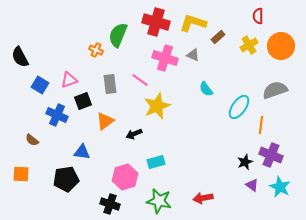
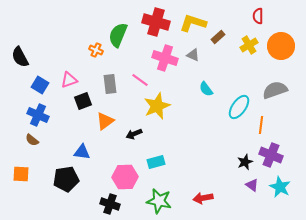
blue cross: moved 19 px left
pink hexagon: rotated 15 degrees clockwise
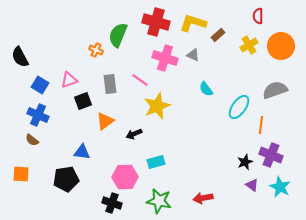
brown rectangle: moved 2 px up
black cross: moved 2 px right, 1 px up
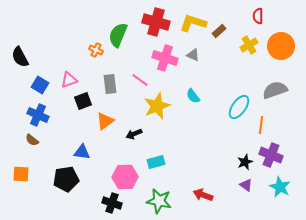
brown rectangle: moved 1 px right, 4 px up
cyan semicircle: moved 13 px left, 7 px down
purple triangle: moved 6 px left
red arrow: moved 3 px up; rotated 30 degrees clockwise
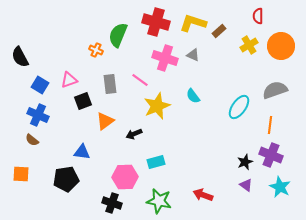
orange line: moved 9 px right
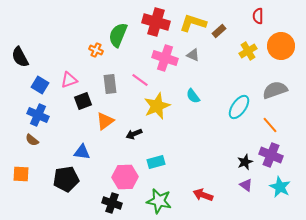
yellow cross: moved 1 px left, 6 px down
orange line: rotated 48 degrees counterclockwise
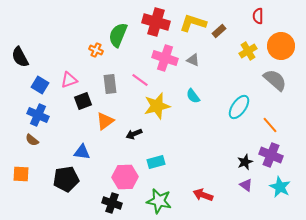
gray triangle: moved 5 px down
gray semicircle: moved 10 px up; rotated 60 degrees clockwise
yellow star: rotated 8 degrees clockwise
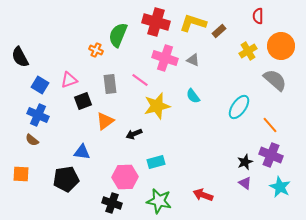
purple triangle: moved 1 px left, 2 px up
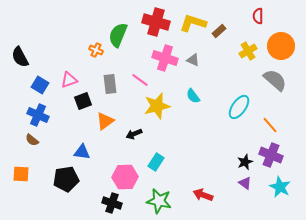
cyan rectangle: rotated 42 degrees counterclockwise
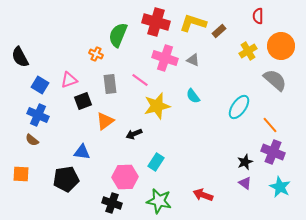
orange cross: moved 4 px down
purple cross: moved 2 px right, 3 px up
